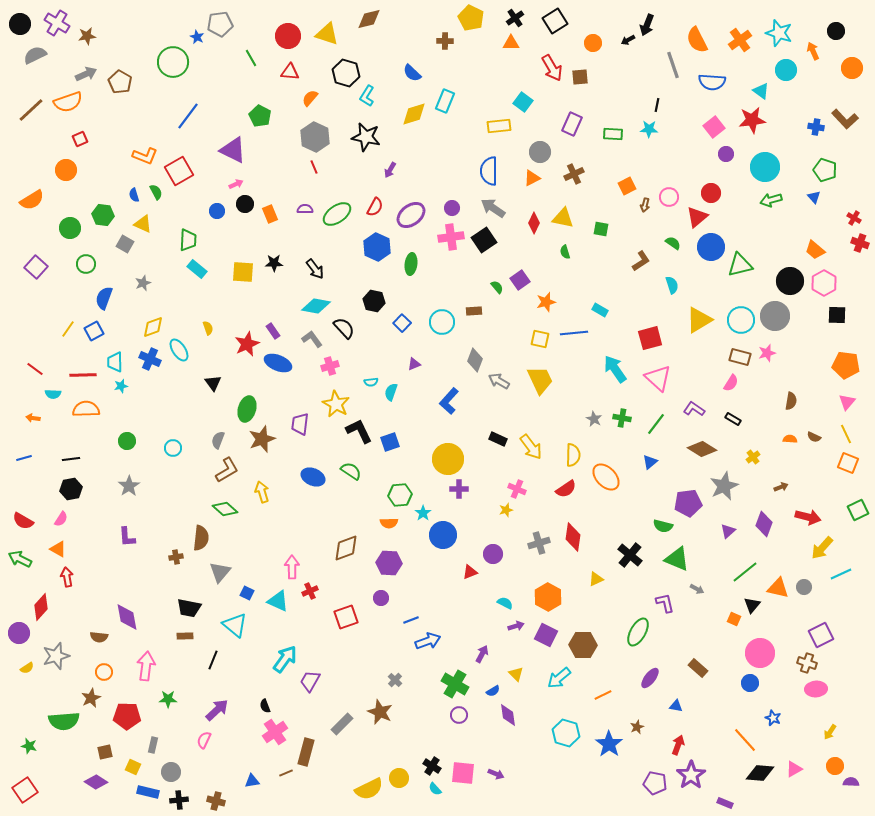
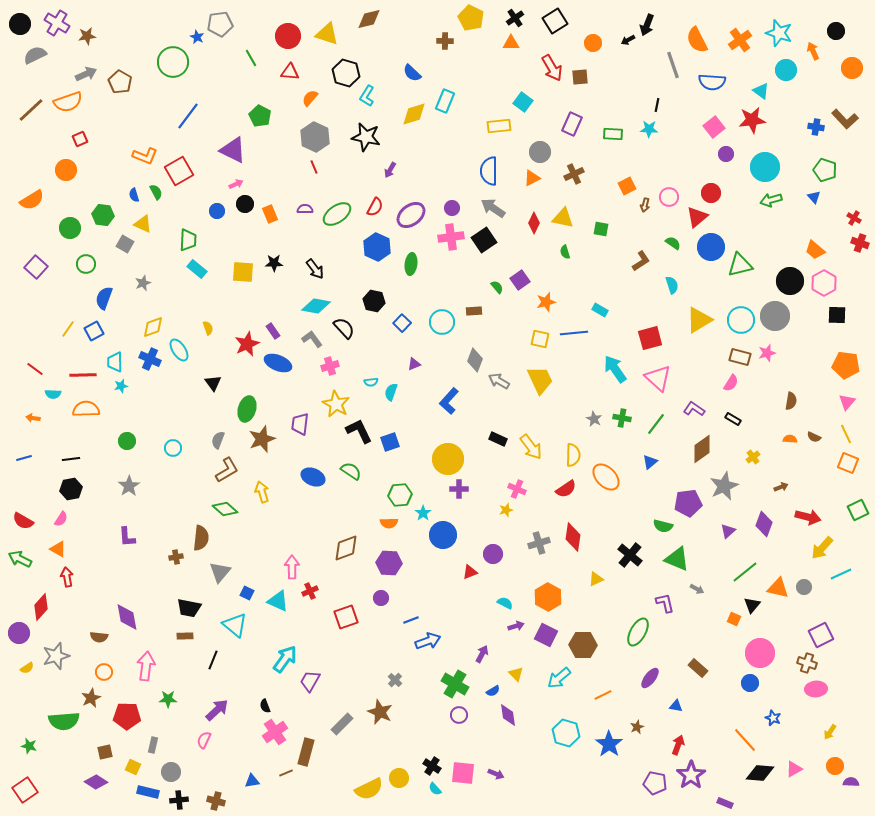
brown diamond at (702, 449): rotated 68 degrees counterclockwise
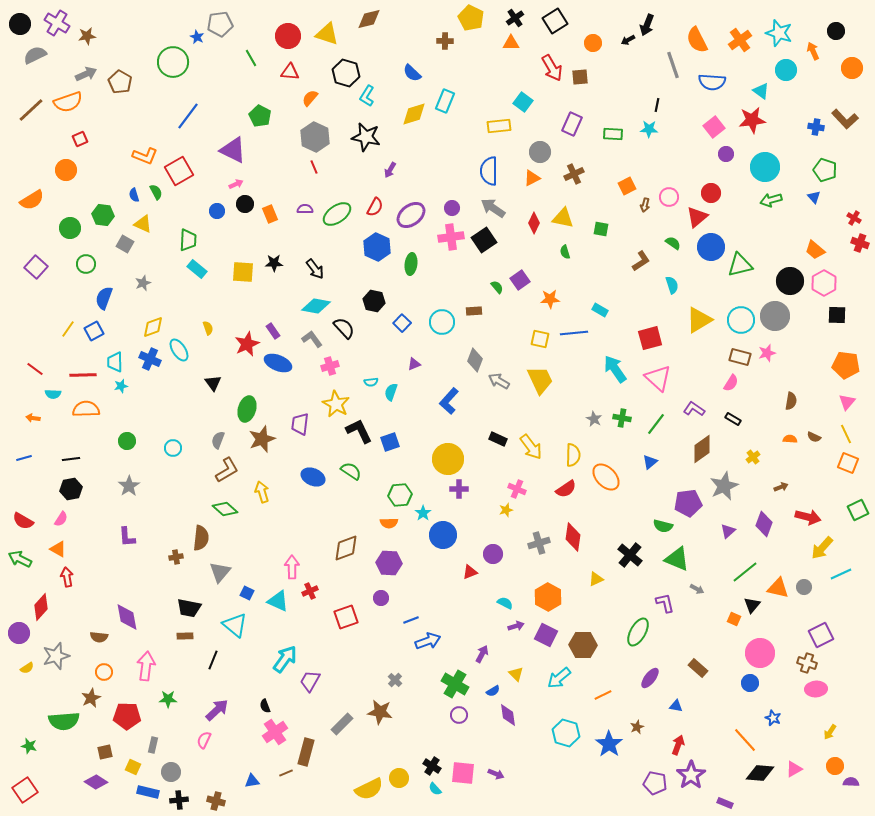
orange star at (546, 302): moved 4 px right, 3 px up; rotated 12 degrees clockwise
brown star at (380, 712): rotated 15 degrees counterclockwise
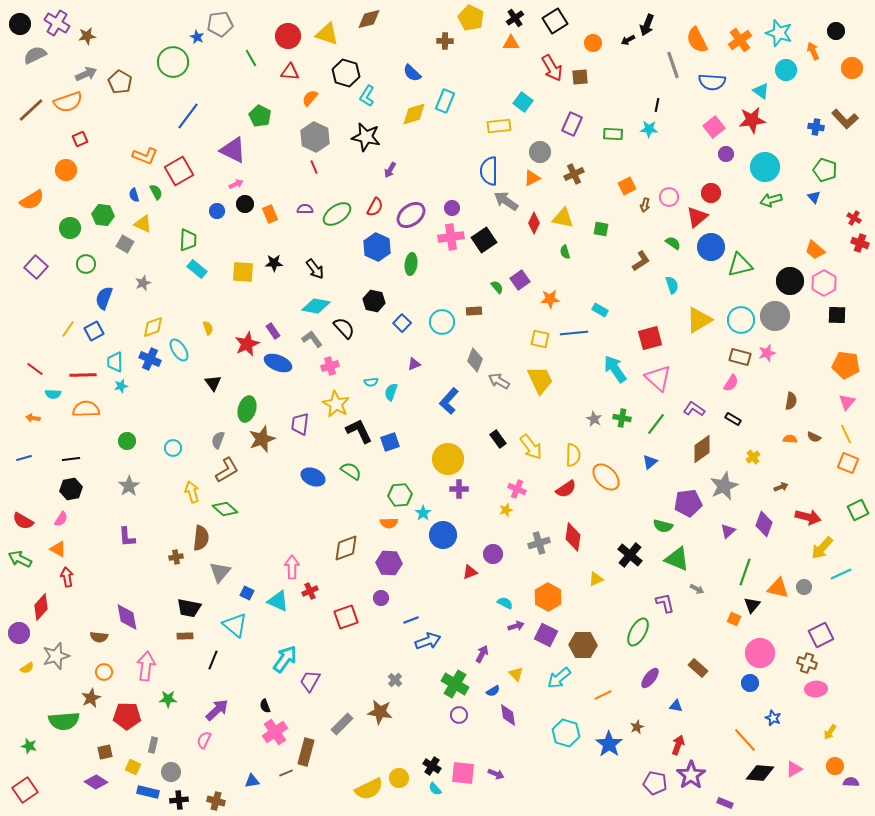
gray arrow at (493, 208): moved 13 px right, 7 px up
black rectangle at (498, 439): rotated 30 degrees clockwise
yellow arrow at (262, 492): moved 70 px left
green line at (745, 572): rotated 32 degrees counterclockwise
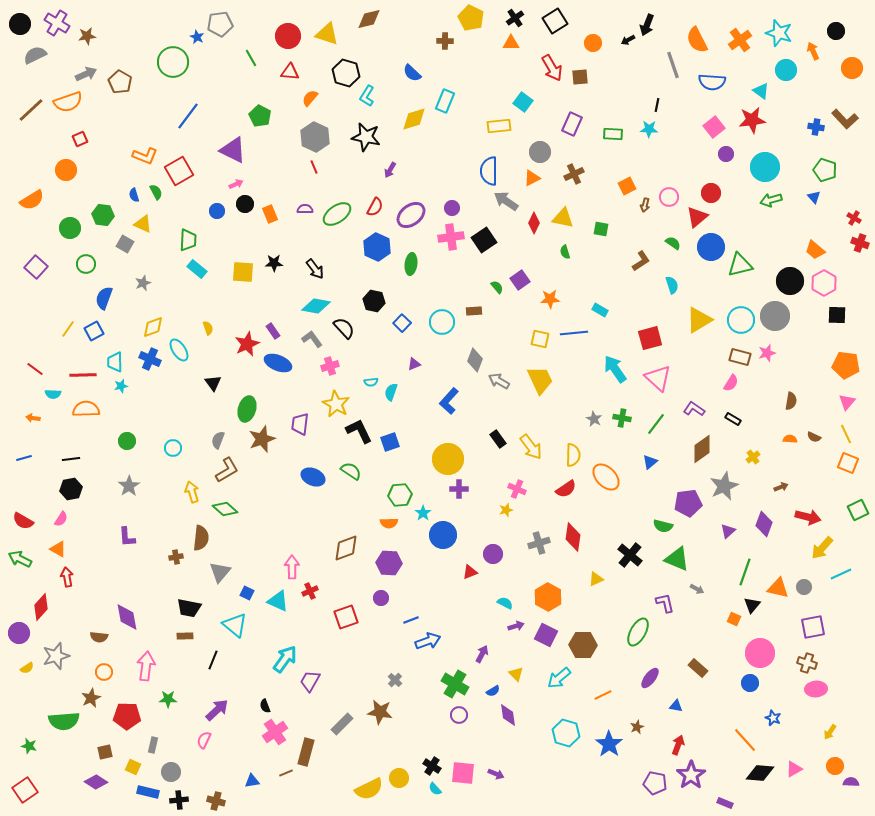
yellow diamond at (414, 114): moved 5 px down
purple square at (821, 635): moved 8 px left, 8 px up; rotated 15 degrees clockwise
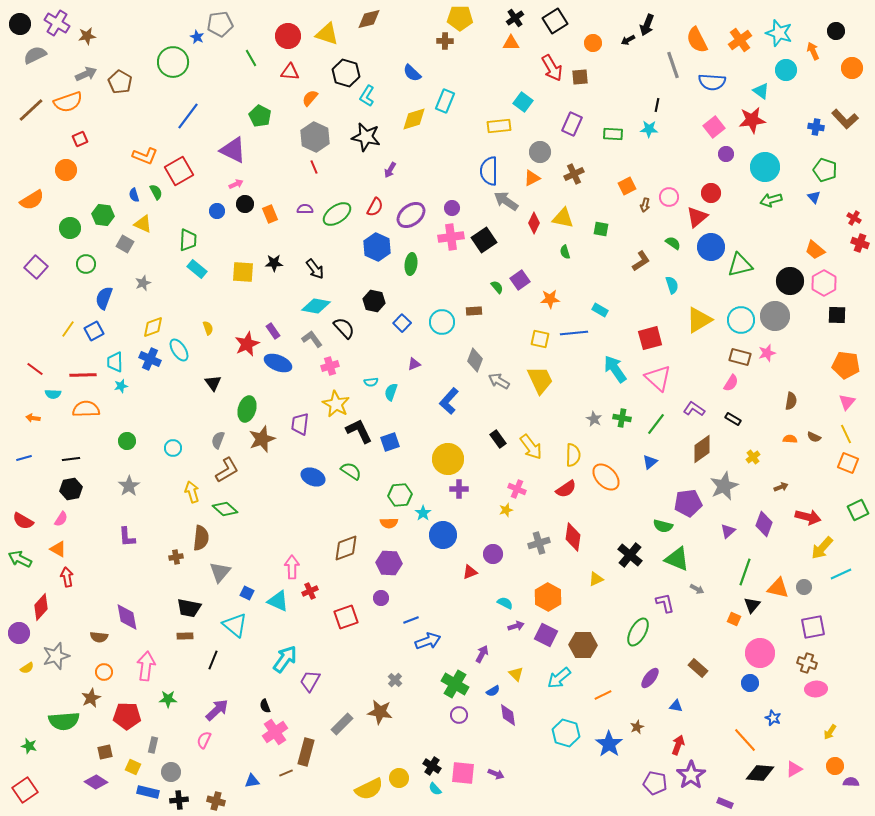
yellow pentagon at (471, 18): moved 11 px left; rotated 25 degrees counterclockwise
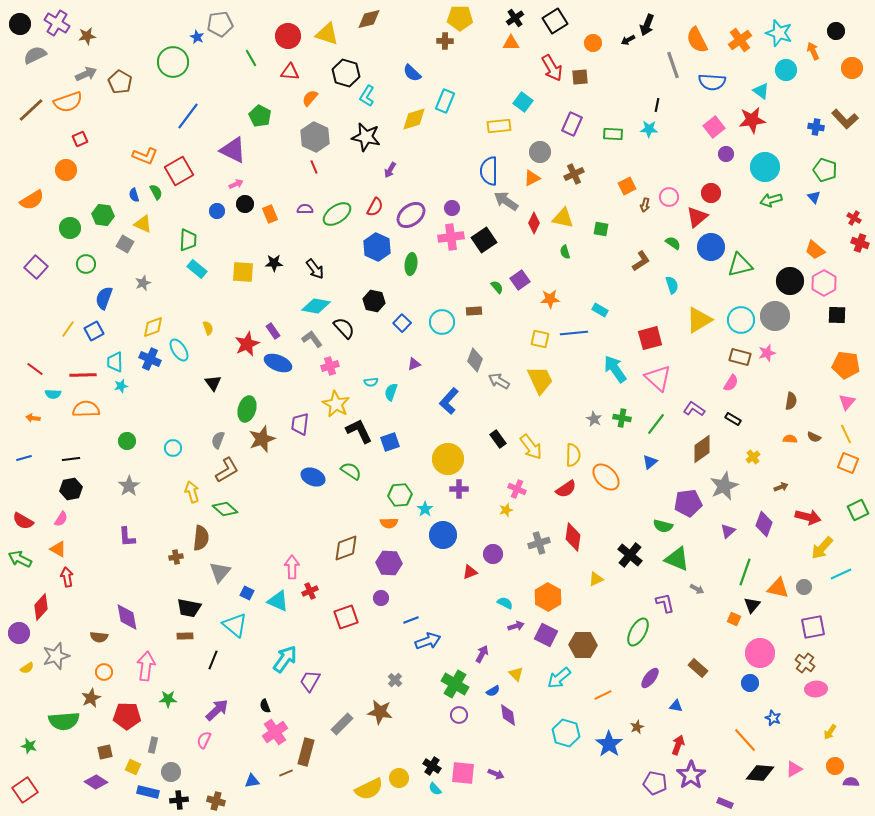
cyan star at (423, 513): moved 2 px right, 4 px up
brown cross at (807, 663): moved 2 px left; rotated 18 degrees clockwise
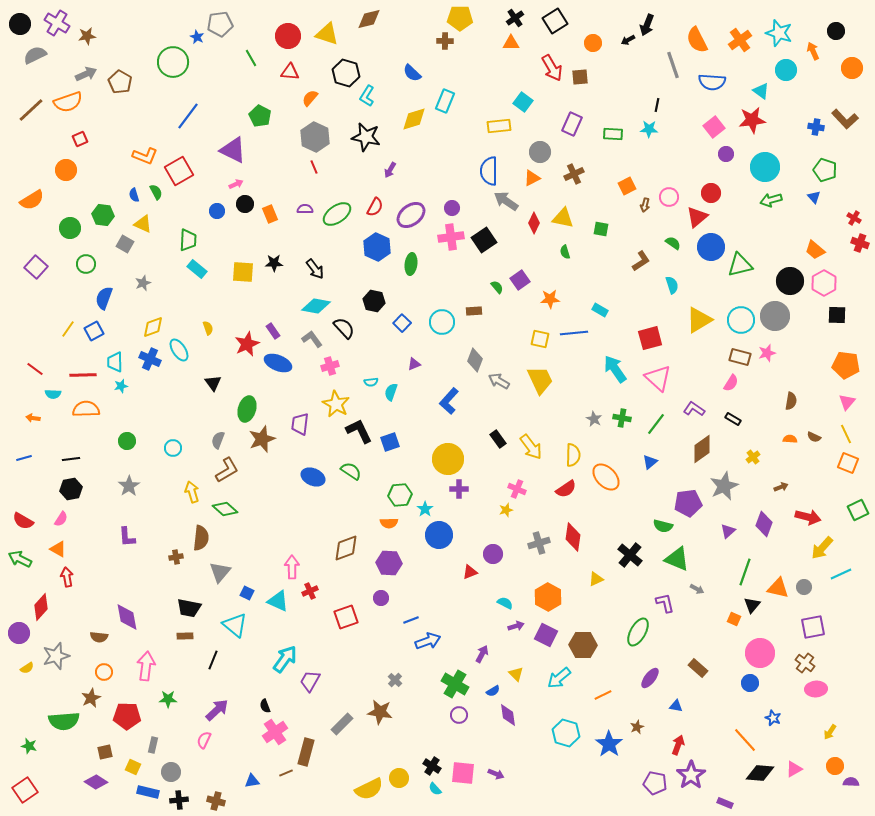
blue circle at (443, 535): moved 4 px left
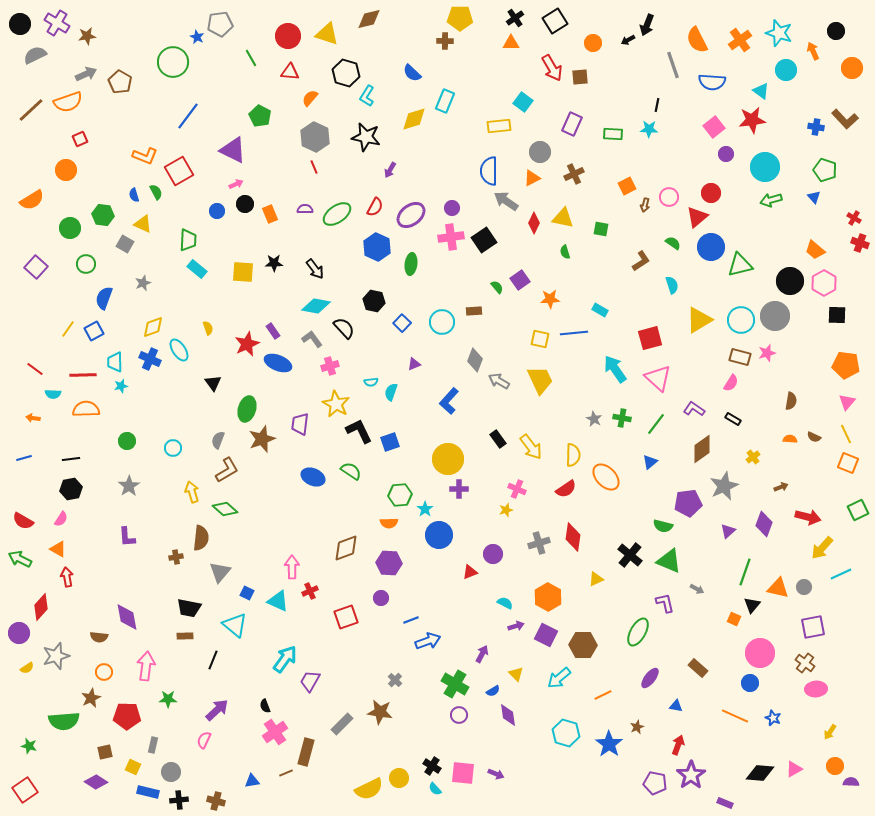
green triangle at (677, 559): moved 8 px left, 2 px down
orange line at (745, 740): moved 10 px left, 24 px up; rotated 24 degrees counterclockwise
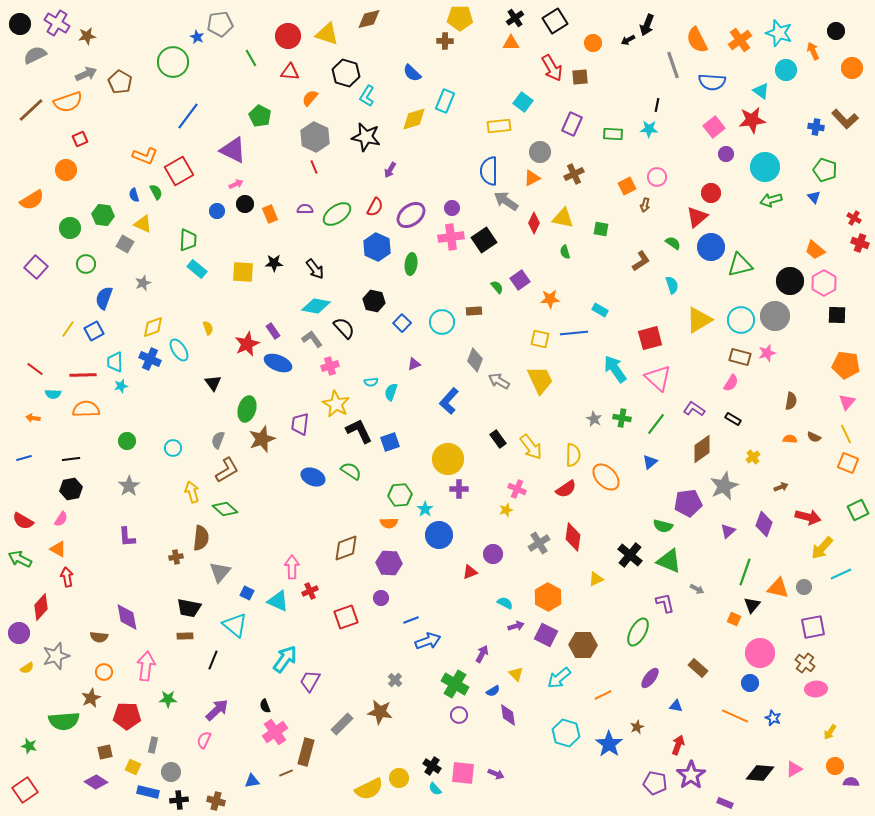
pink circle at (669, 197): moved 12 px left, 20 px up
gray cross at (539, 543): rotated 15 degrees counterclockwise
